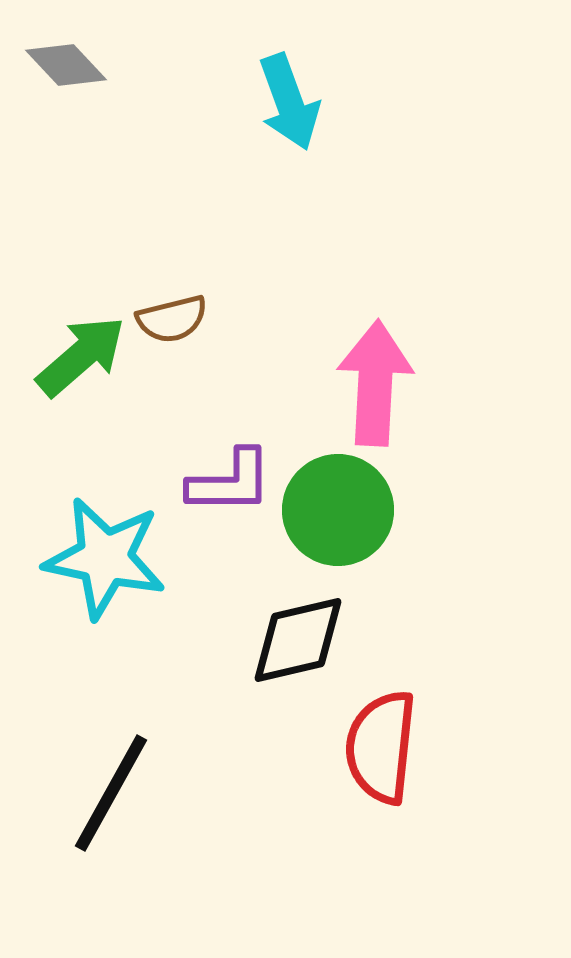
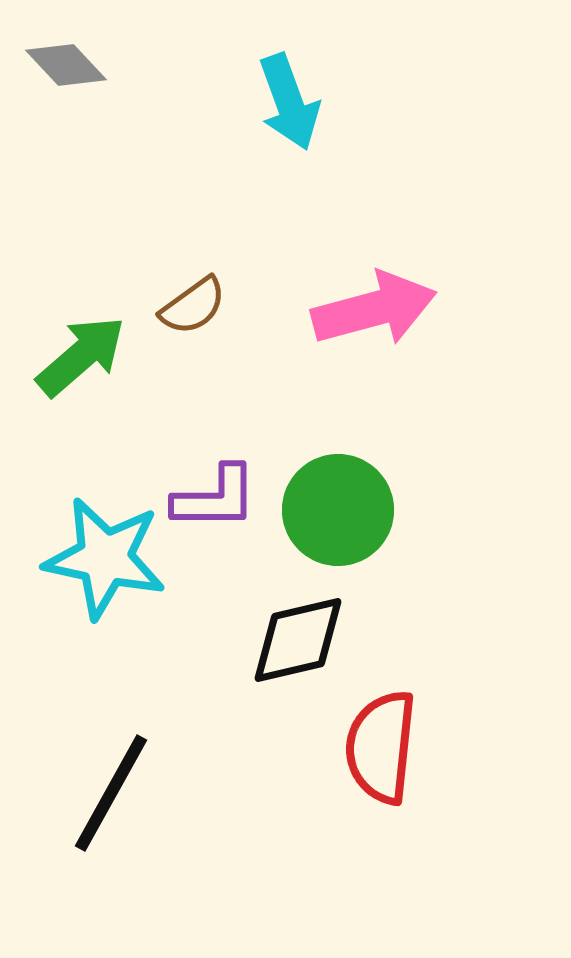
brown semicircle: moved 21 px right, 13 px up; rotated 22 degrees counterclockwise
pink arrow: moved 1 px left, 74 px up; rotated 72 degrees clockwise
purple L-shape: moved 15 px left, 16 px down
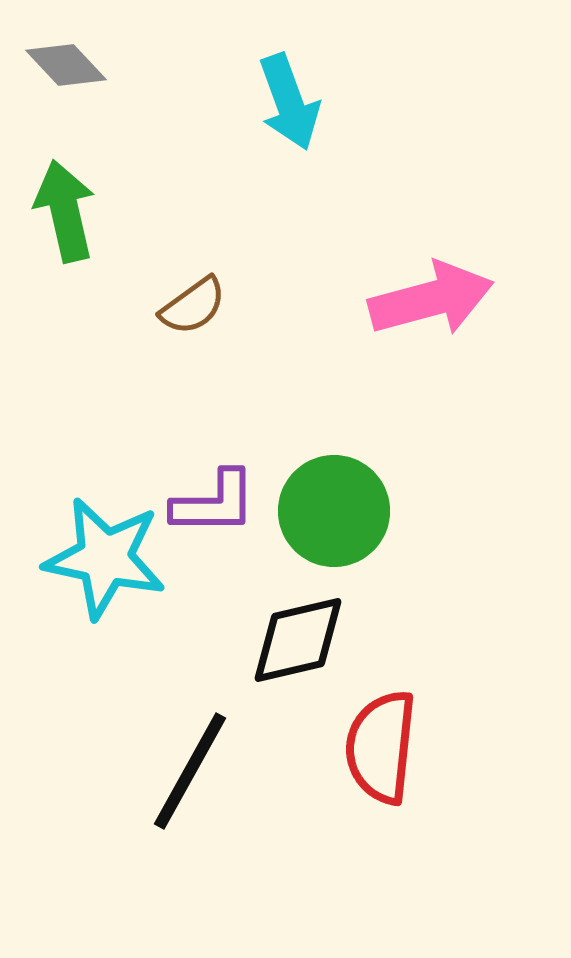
pink arrow: moved 57 px right, 10 px up
green arrow: moved 16 px left, 145 px up; rotated 62 degrees counterclockwise
purple L-shape: moved 1 px left, 5 px down
green circle: moved 4 px left, 1 px down
black line: moved 79 px right, 22 px up
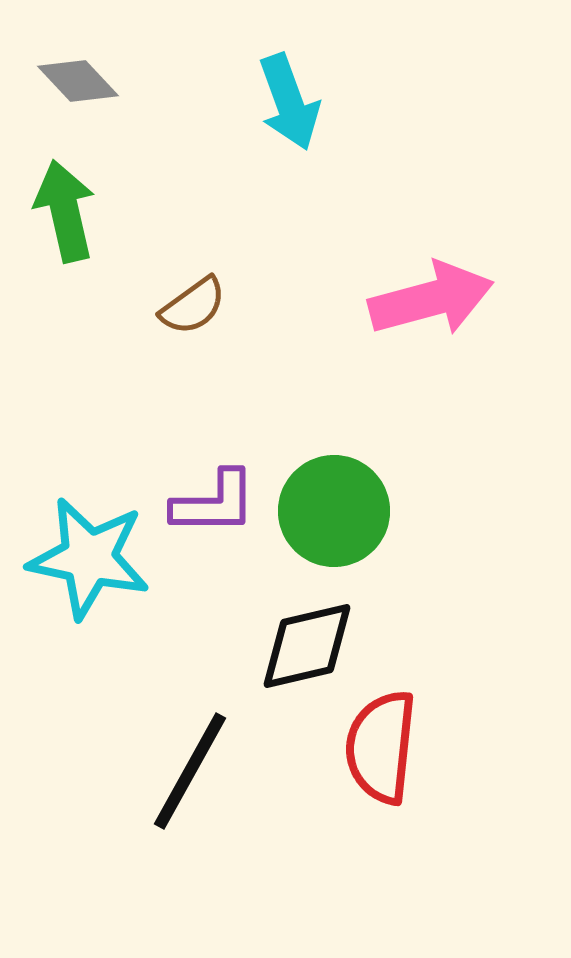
gray diamond: moved 12 px right, 16 px down
cyan star: moved 16 px left
black diamond: moved 9 px right, 6 px down
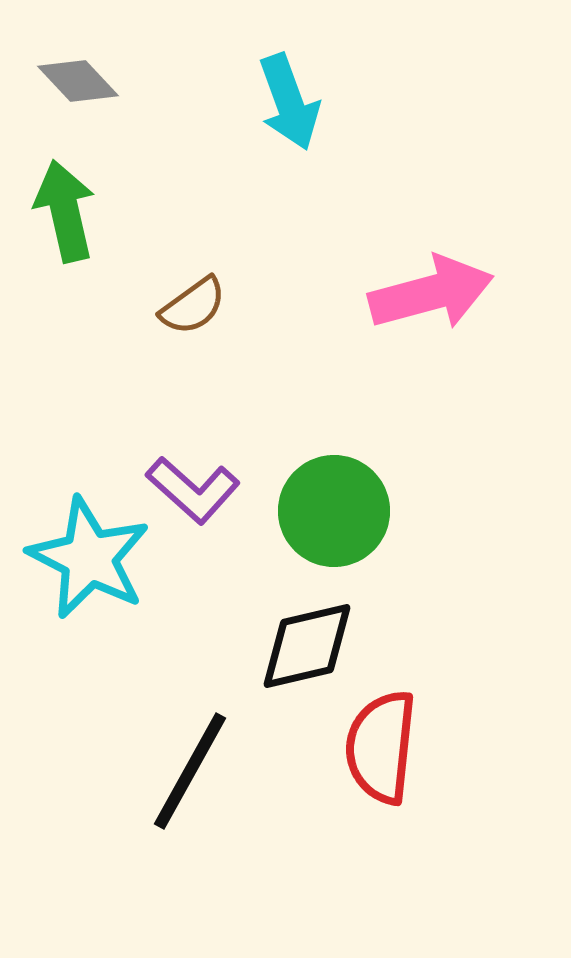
pink arrow: moved 6 px up
purple L-shape: moved 21 px left, 13 px up; rotated 42 degrees clockwise
cyan star: rotated 15 degrees clockwise
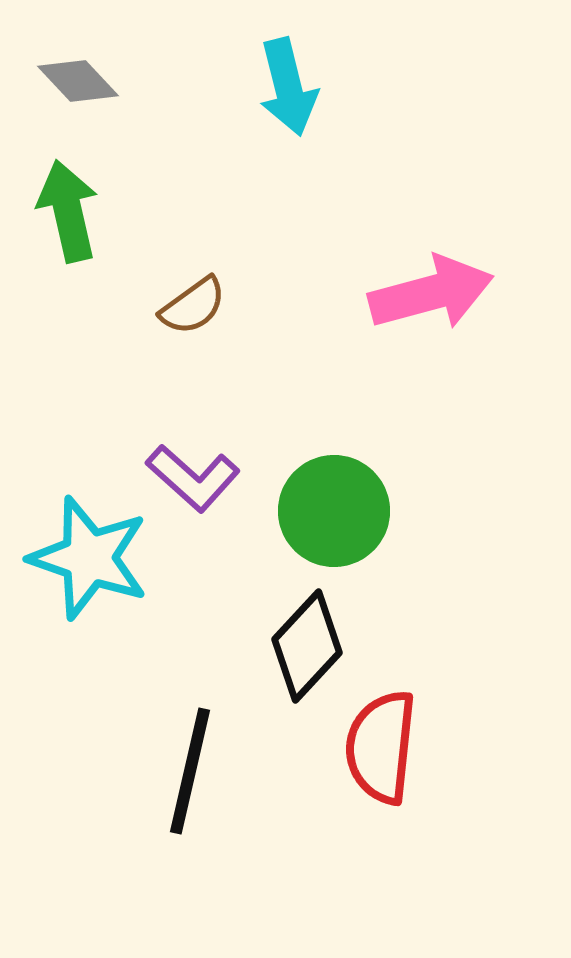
cyan arrow: moved 1 px left, 15 px up; rotated 6 degrees clockwise
green arrow: moved 3 px right
purple L-shape: moved 12 px up
cyan star: rotated 8 degrees counterclockwise
black diamond: rotated 34 degrees counterclockwise
black line: rotated 16 degrees counterclockwise
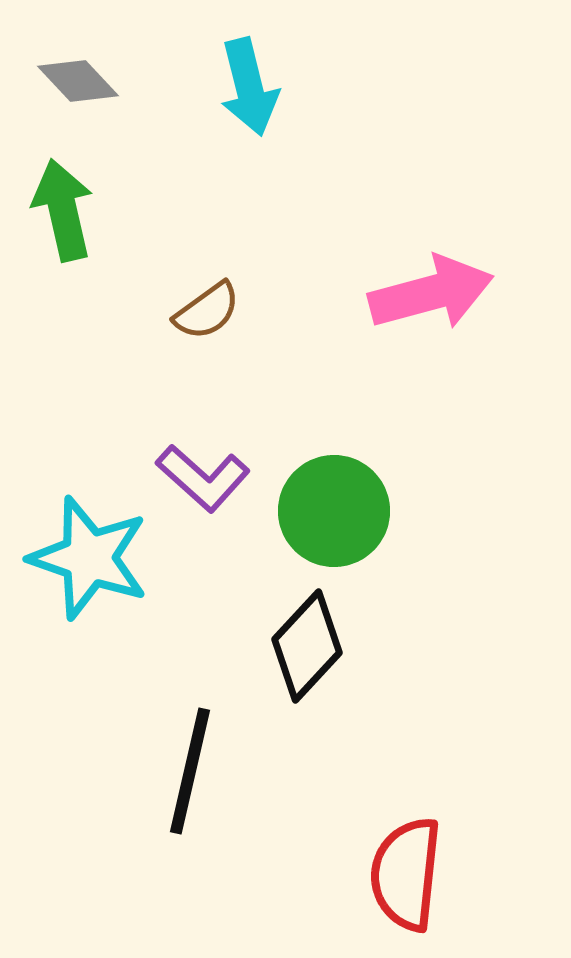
cyan arrow: moved 39 px left
green arrow: moved 5 px left, 1 px up
brown semicircle: moved 14 px right, 5 px down
purple L-shape: moved 10 px right
red semicircle: moved 25 px right, 127 px down
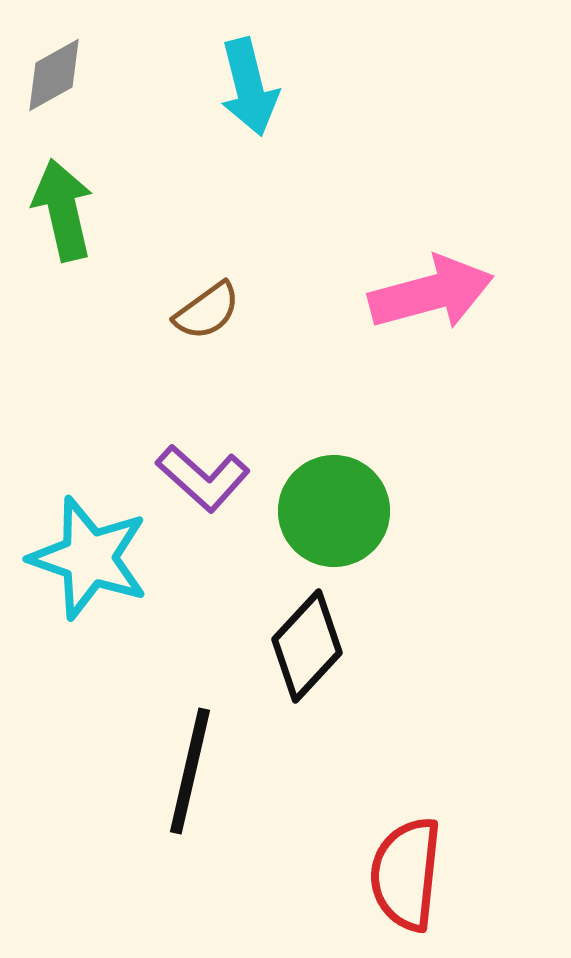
gray diamond: moved 24 px left, 6 px up; rotated 76 degrees counterclockwise
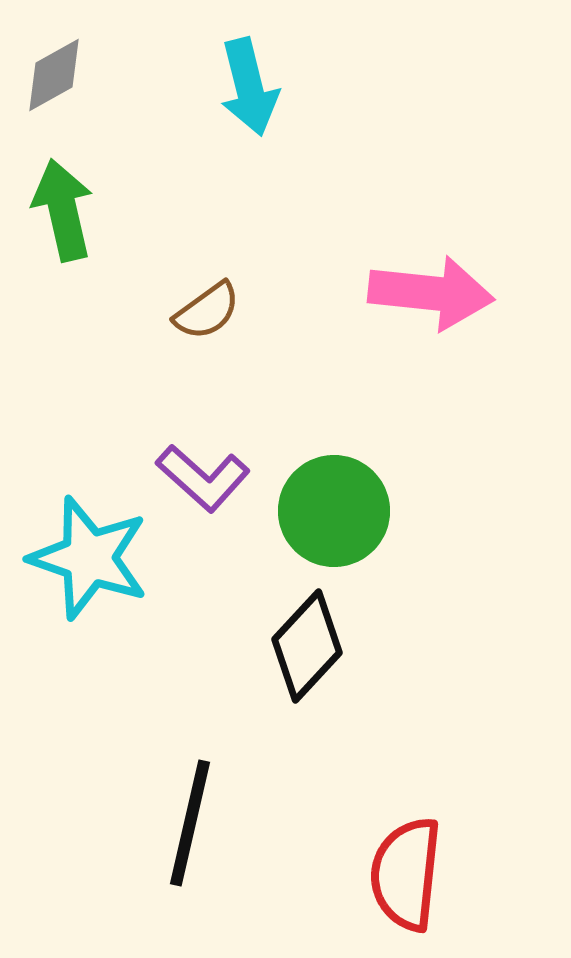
pink arrow: rotated 21 degrees clockwise
black line: moved 52 px down
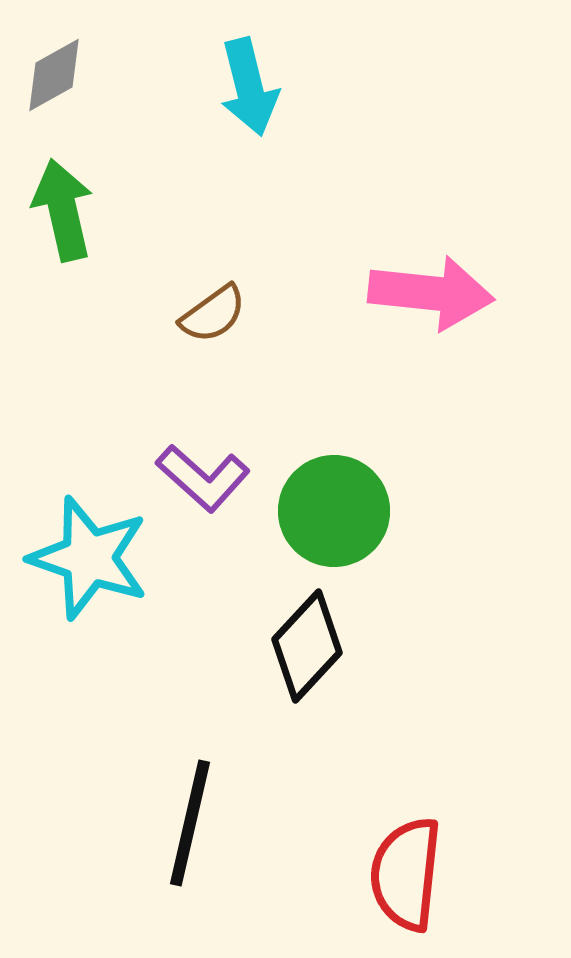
brown semicircle: moved 6 px right, 3 px down
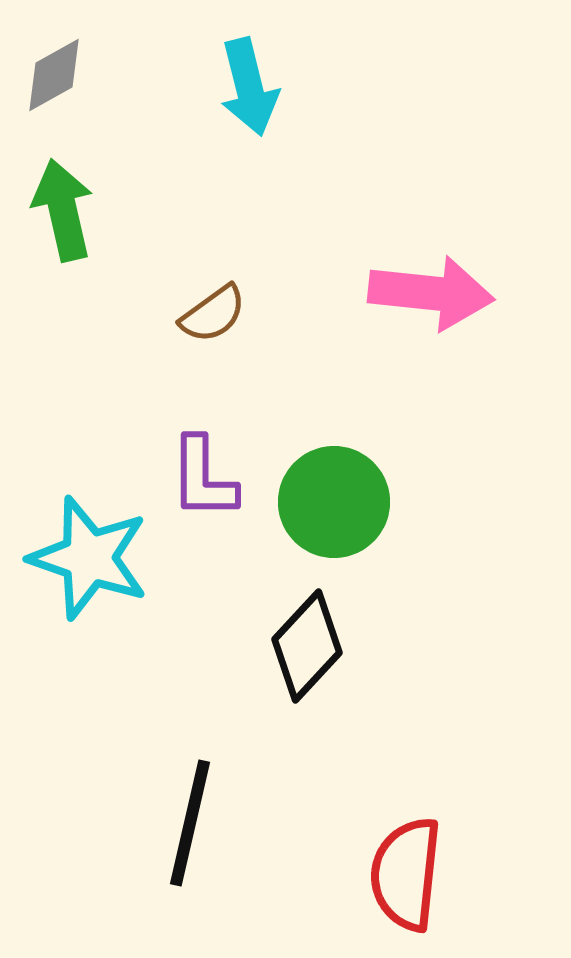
purple L-shape: rotated 48 degrees clockwise
green circle: moved 9 px up
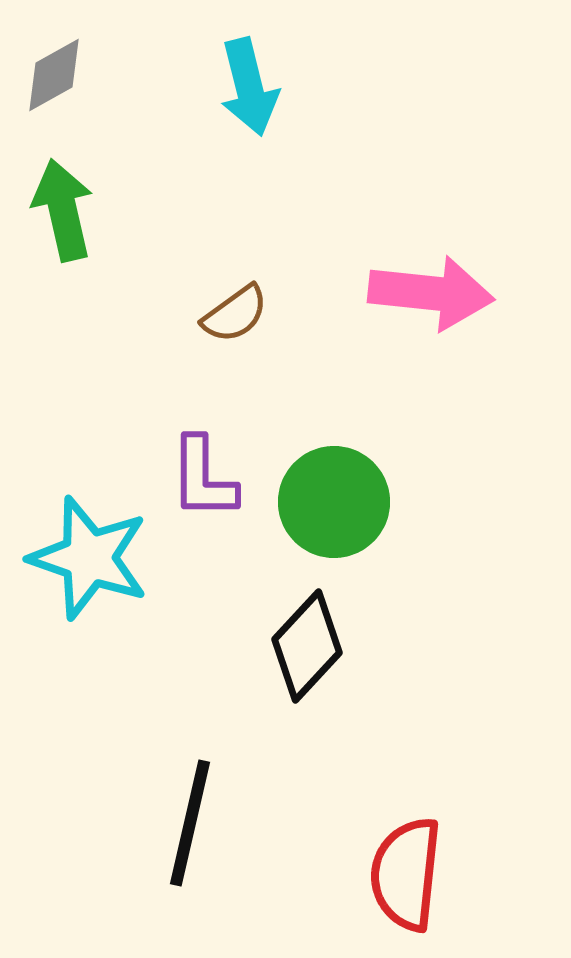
brown semicircle: moved 22 px right
